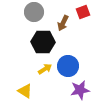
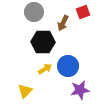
yellow triangle: rotated 42 degrees clockwise
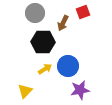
gray circle: moved 1 px right, 1 px down
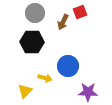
red square: moved 3 px left
brown arrow: moved 1 px up
black hexagon: moved 11 px left
yellow arrow: moved 9 px down; rotated 48 degrees clockwise
purple star: moved 8 px right, 2 px down; rotated 12 degrees clockwise
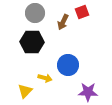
red square: moved 2 px right
blue circle: moved 1 px up
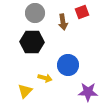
brown arrow: rotated 35 degrees counterclockwise
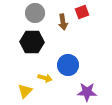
purple star: moved 1 px left
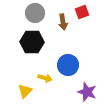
purple star: rotated 18 degrees clockwise
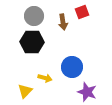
gray circle: moved 1 px left, 3 px down
blue circle: moved 4 px right, 2 px down
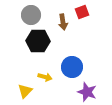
gray circle: moved 3 px left, 1 px up
black hexagon: moved 6 px right, 1 px up
yellow arrow: moved 1 px up
